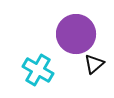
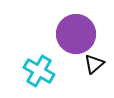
cyan cross: moved 1 px right, 1 px down
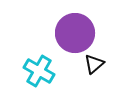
purple circle: moved 1 px left, 1 px up
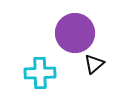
cyan cross: moved 1 px right, 2 px down; rotated 32 degrees counterclockwise
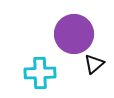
purple circle: moved 1 px left, 1 px down
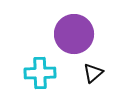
black triangle: moved 1 px left, 9 px down
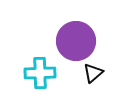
purple circle: moved 2 px right, 7 px down
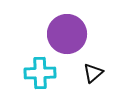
purple circle: moved 9 px left, 7 px up
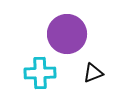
black triangle: rotated 20 degrees clockwise
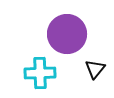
black triangle: moved 2 px right, 4 px up; rotated 30 degrees counterclockwise
